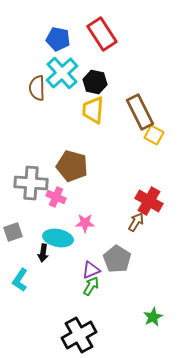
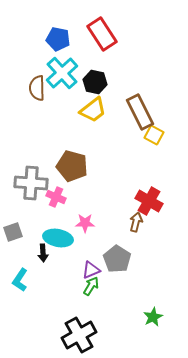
yellow trapezoid: rotated 132 degrees counterclockwise
brown arrow: rotated 18 degrees counterclockwise
black arrow: rotated 12 degrees counterclockwise
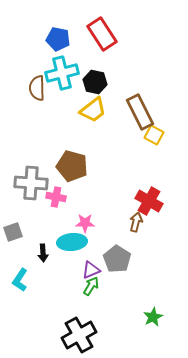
cyan cross: rotated 28 degrees clockwise
pink cross: rotated 12 degrees counterclockwise
cyan ellipse: moved 14 px right, 4 px down; rotated 16 degrees counterclockwise
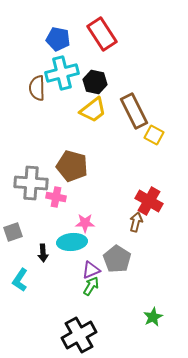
brown rectangle: moved 6 px left, 1 px up
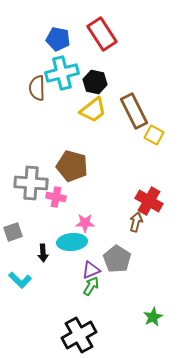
cyan L-shape: rotated 80 degrees counterclockwise
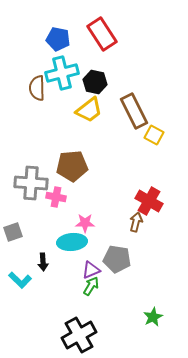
yellow trapezoid: moved 4 px left
brown pentagon: rotated 20 degrees counterclockwise
black arrow: moved 9 px down
gray pentagon: rotated 24 degrees counterclockwise
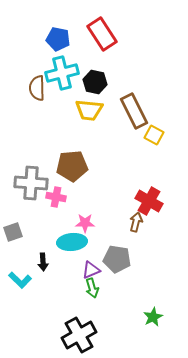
yellow trapezoid: rotated 44 degrees clockwise
green arrow: moved 1 px right, 2 px down; rotated 132 degrees clockwise
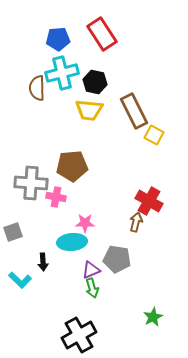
blue pentagon: rotated 15 degrees counterclockwise
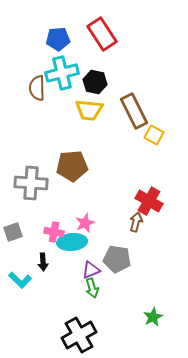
pink cross: moved 2 px left, 35 px down
pink star: rotated 24 degrees counterclockwise
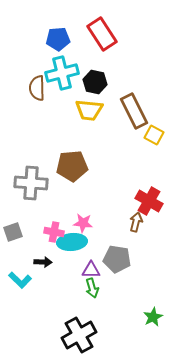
pink star: moved 2 px left; rotated 30 degrees clockwise
black arrow: rotated 84 degrees counterclockwise
purple triangle: rotated 24 degrees clockwise
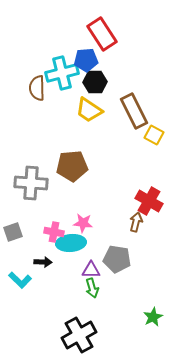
blue pentagon: moved 28 px right, 21 px down
black hexagon: rotated 15 degrees counterclockwise
yellow trapezoid: rotated 28 degrees clockwise
cyan ellipse: moved 1 px left, 1 px down
